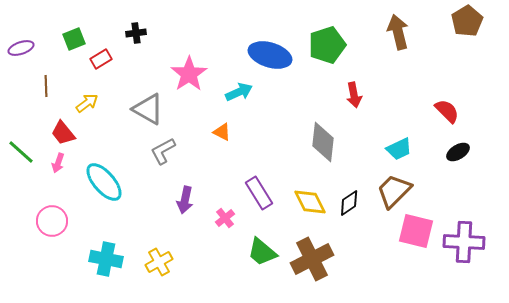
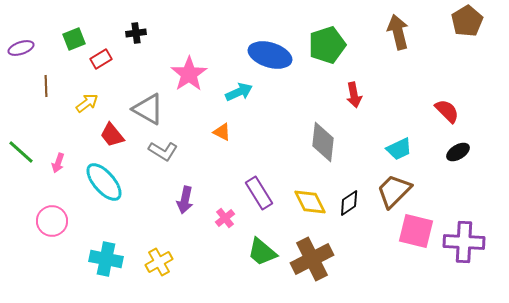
red trapezoid: moved 49 px right, 2 px down
gray L-shape: rotated 120 degrees counterclockwise
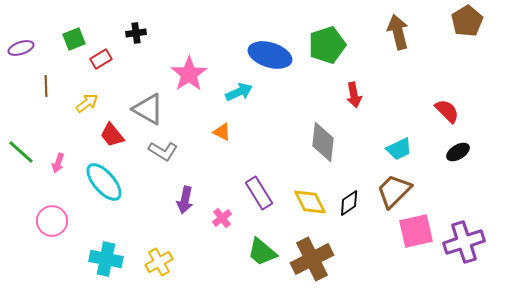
pink cross: moved 3 px left
pink square: rotated 27 degrees counterclockwise
purple cross: rotated 21 degrees counterclockwise
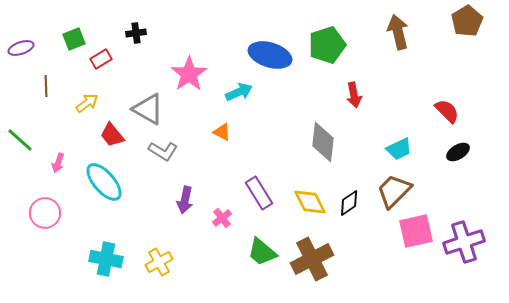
green line: moved 1 px left, 12 px up
pink circle: moved 7 px left, 8 px up
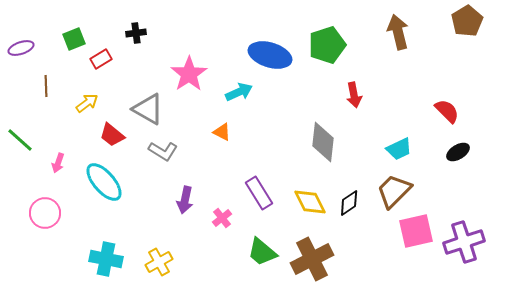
red trapezoid: rotated 12 degrees counterclockwise
